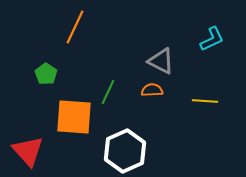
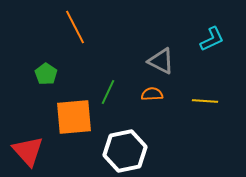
orange line: rotated 52 degrees counterclockwise
orange semicircle: moved 4 px down
orange square: rotated 9 degrees counterclockwise
white hexagon: rotated 12 degrees clockwise
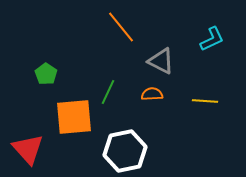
orange line: moved 46 px right; rotated 12 degrees counterclockwise
red triangle: moved 2 px up
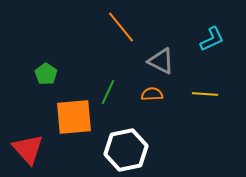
yellow line: moved 7 px up
white hexagon: moved 1 px right, 1 px up
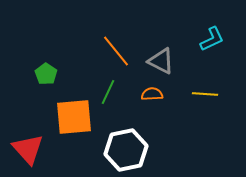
orange line: moved 5 px left, 24 px down
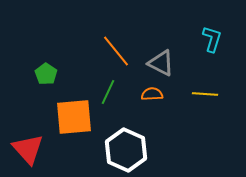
cyan L-shape: rotated 48 degrees counterclockwise
gray triangle: moved 2 px down
white hexagon: rotated 24 degrees counterclockwise
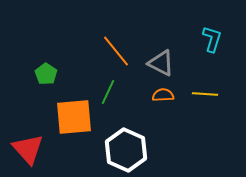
orange semicircle: moved 11 px right, 1 px down
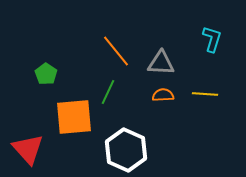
gray triangle: rotated 24 degrees counterclockwise
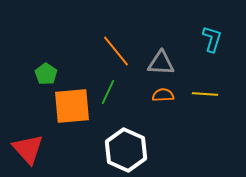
orange square: moved 2 px left, 11 px up
